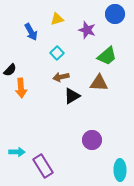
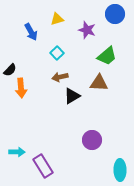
brown arrow: moved 1 px left
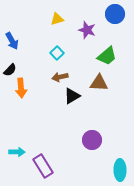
blue arrow: moved 19 px left, 9 px down
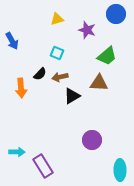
blue circle: moved 1 px right
cyan square: rotated 24 degrees counterclockwise
black semicircle: moved 30 px right, 4 px down
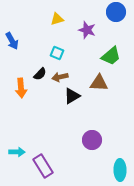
blue circle: moved 2 px up
green trapezoid: moved 4 px right
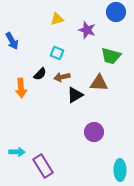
green trapezoid: rotated 55 degrees clockwise
brown arrow: moved 2 px right
black triangle: moved 3 px right, 1 px up
purple circle: moved 2 px right, 8 px up
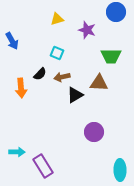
green trapezoid: rotated 15 degrees counterclockwise
